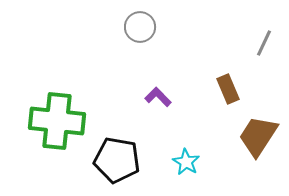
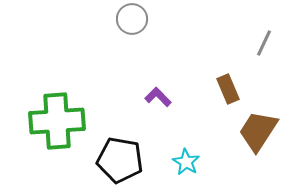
gray circle: moved 8 px left, 8 px up
green cross: rotated 10 degrees counterclockwise
brown trapezoid: moved 5 px up
black pentagon: moved 3 px right
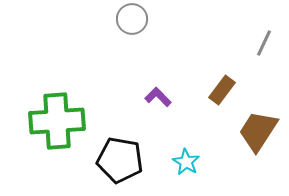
brown rectangle: moved 6 px left, 1 px down; rotated 60 degrees clockwise
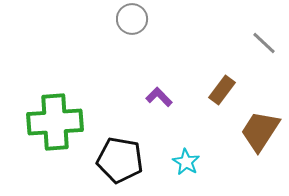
gray line: rotated 72 degrees counterclockwise
purple L-shape: moved 1 px right
green cross: moved 2 px left, 1 px down
brown trapezoid: moved 2 px right
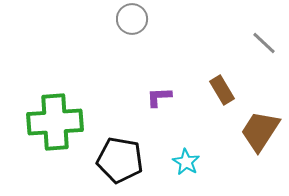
brown rectangle: rotated 68 degrees counterclockwise
purple L-shape: rotated 48 degrees counterclockwise
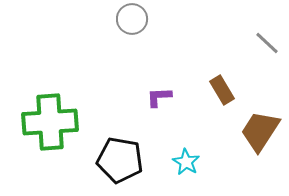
gray line: moved 3 px right
green cross: moved 5 px left
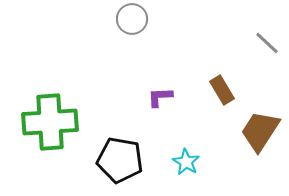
purple L-shape: moved 1 px right
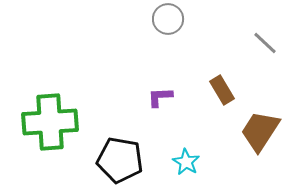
gray circle: moved 36 px right
gray line: moved 2 px left
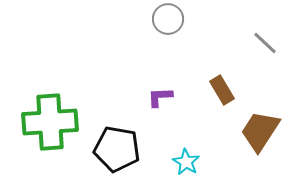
black pentagon: moved 3 px left, 11 px up
